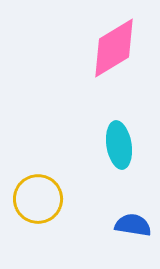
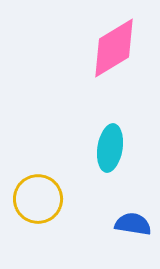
cyan ellipse: moved 9 px left, 3 px down; rotated 18 degrees clockwise
blue semicircle: moved 1 px up
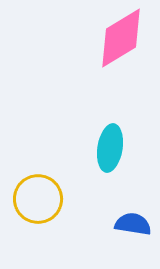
pink diamond: moved 7 px right, 10 px up
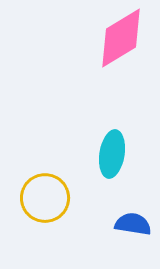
cyan ellipse: moved 2 px right, 6 px down
yellow circle: moved 7 px right, 1 px up
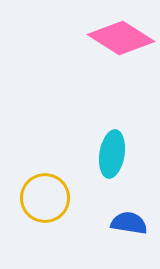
pink diamond: rotated 64 degrees clockwise
blue semicircle: moved 4 px left, 1 px up
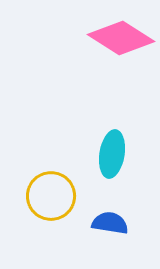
yellow circle: moved 6 px right, 2 px up
blue semicircle: moved 19 px left
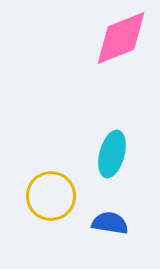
pink diamond: rotated 54 degrees counterclockwise
cyan ellipse: rotated 6 degrees clockwise
